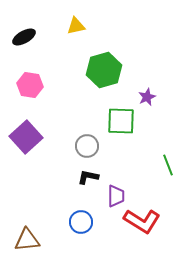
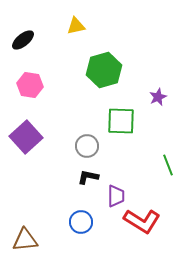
black ellipse: moved 1 px left, 3 px down; rotated 10 degrees counterclockwise
purple star: moved 11 px right
brown triangle: moved 2 px left
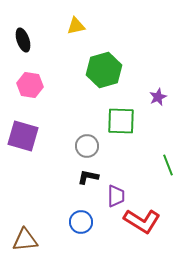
black ellipse: rotated 70 degrees counterclockwise
purple square: moved 3 px left, 1 px up; rotated 32 degrees counterclockwise
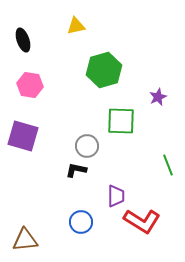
black L-shape: moved 12 px left, 7 px up
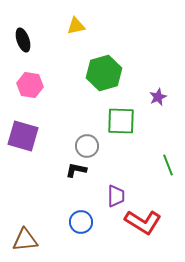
green hexagon: moved 3 px down
red L-shape: moved 1 px right, 1 px down
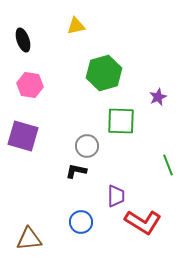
black L-shape: moved 1 px down
brown triangle: moved 4 px right, 1 px up
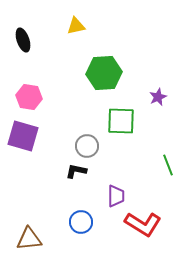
green hexagon: rotated 12 degrees clockwise
pink hexagon: moved 1 px left, 12 px down
red L-shape: moved 2 px down
